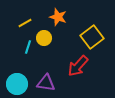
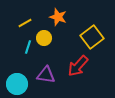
purple triangle: moved 8 px up
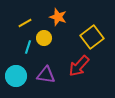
red arrow: moved 1 px right
cyan circle: moved 1 px left, 8 px up
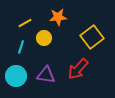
orange star: rotated 24 degrees counterclockwise
cyan line: moved 7 px left
red arrow: moved 1 px left, 3 px down
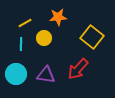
yellow square: rotated 15 degrees counterclockwise
cyan line: moved 3 px up; rotated 16 degrees counterclockwise
cyan circle: moved 2 px up
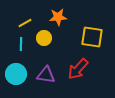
yellow square: rotated 30 degrees counterclockwise
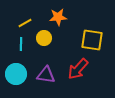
yellow square: moved 3 px down
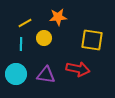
red arrow: rotated 120 degrees counterclockwise
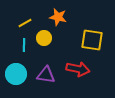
orange star: rotated 18 degrees clockwise
cyan line: moved 3 px right, 1 px down
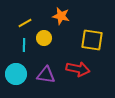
orange star: moved 3 px right, 1 px up
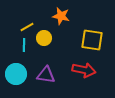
yellow line: moved 2 px right, 4 px down
red arrow: moved 6 px right, 1 px down
